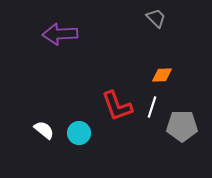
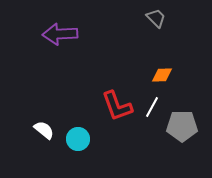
white line: rotated 10 degrees clockwise
cyan circle: moved 1 px left, 6 px down
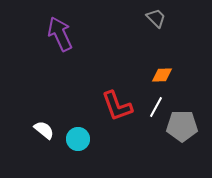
purple arrow: rotated 68 degrees clockwise
white line: moved 4 px right
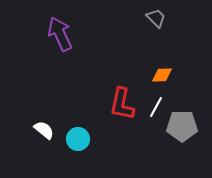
red L-shape: moved 5 px right, 2 px up; rotated 32 degrees clockwise
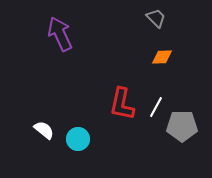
orange diamond: moved 18 px up
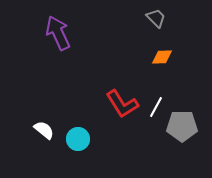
purple arrow: moved 2 px left, 1 px up
red L-shape: rotated 44 degrees counterclockwise
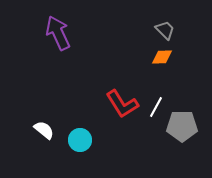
gray trapezoid: moved 9 px right, 12 px down
cyan circle: moved 2 px right, 1 px down
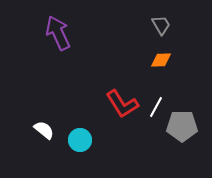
gray trapezoid: moved 4 px left, 5 px up; rotated 15 degrees clockwise
orange diamond: moved 1 px left, 3 px down
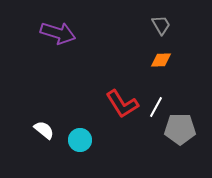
purple arrow: rotated 132 degrees clockwise
gray pentagon: moved 2 px left, 3 px down
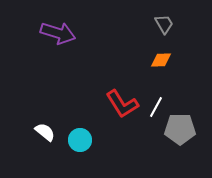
gray trapezoid: moved 3 px right, 1 px up
white semicircle: moved 1 px right, 2 px down
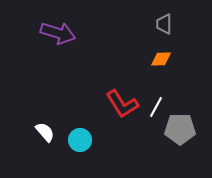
gray trapezoid: rotated 150 degrees counterclockwise
orange diamond: moved 1 px up
white semicircle: rotated 10 degrees clockwise
